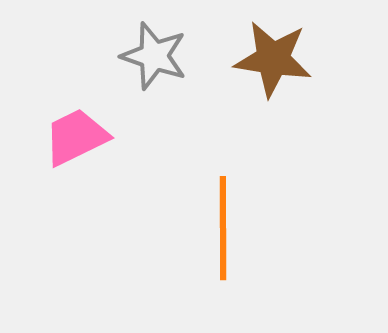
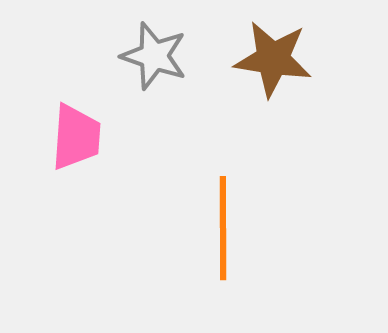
pink trapezoid: rotated 120 degrees clockwise
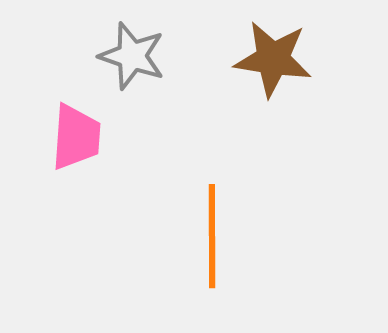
gray star: moved 22 px left
orange line: moved 11 px left, 8 px down
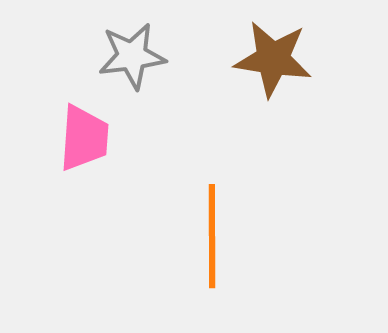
gray star: rotated 26 degrees counterclockwise
pink trapezoid: moved 8 px right, 1 px down
